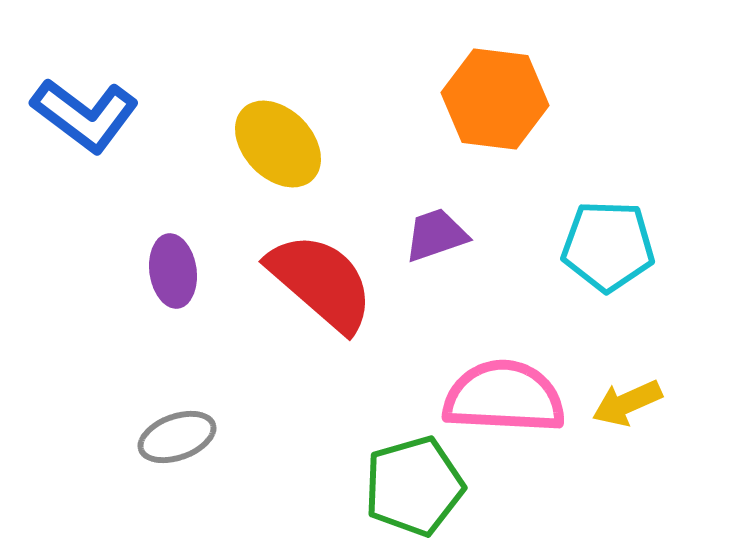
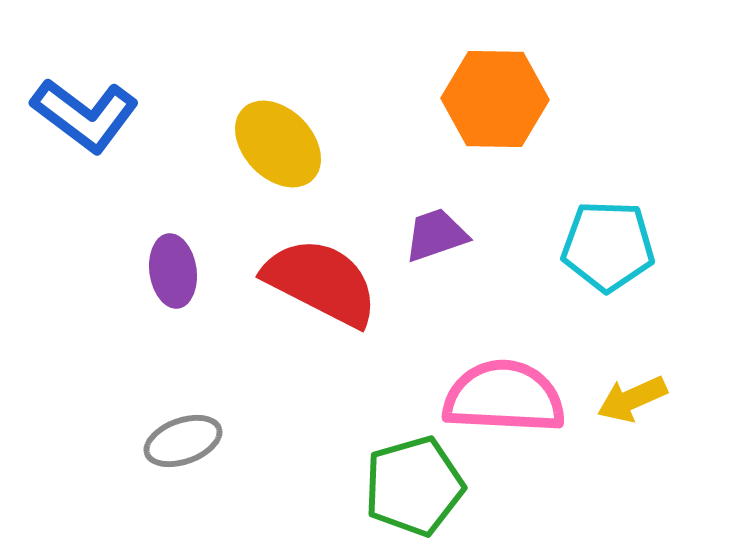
orange hexagon: rotated 6 degrees counterclockwise
red semicircle: rotated 14 degrees counterclockwise
yellow arrow: moved 5 px right, 4 px up
gray ellipse: moved 6 px right, 4 px down
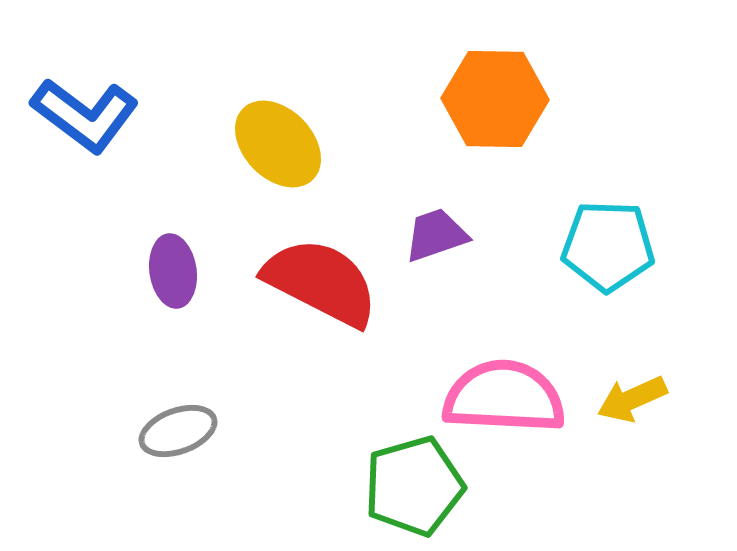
gray ellipse: moved 5 px left, 10 px up
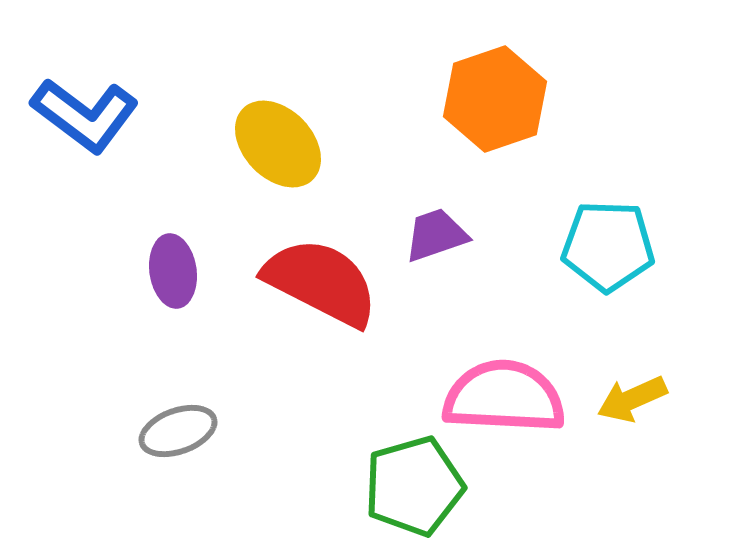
orange hexagon: rotated 20 degrees counterclockwise
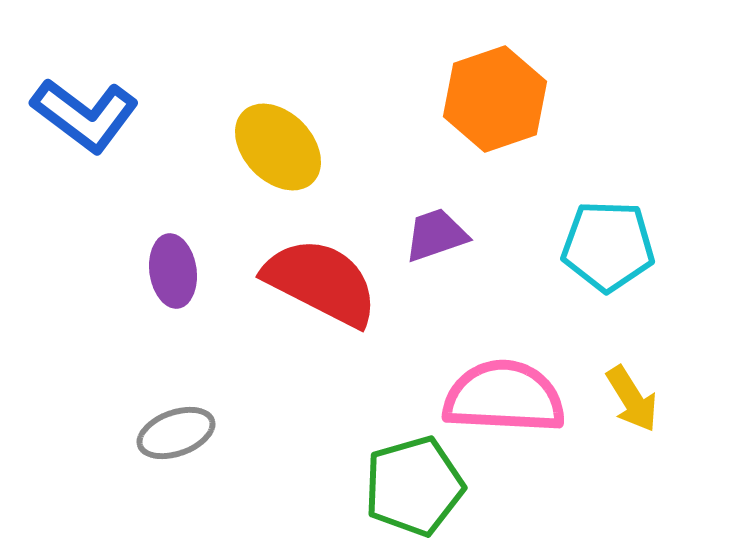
yellow ellipse: moved 3 px down
yellow arrow: rotated 98 degrees counterclockwise
gray ellipse: moved 2 px left, 2 px down
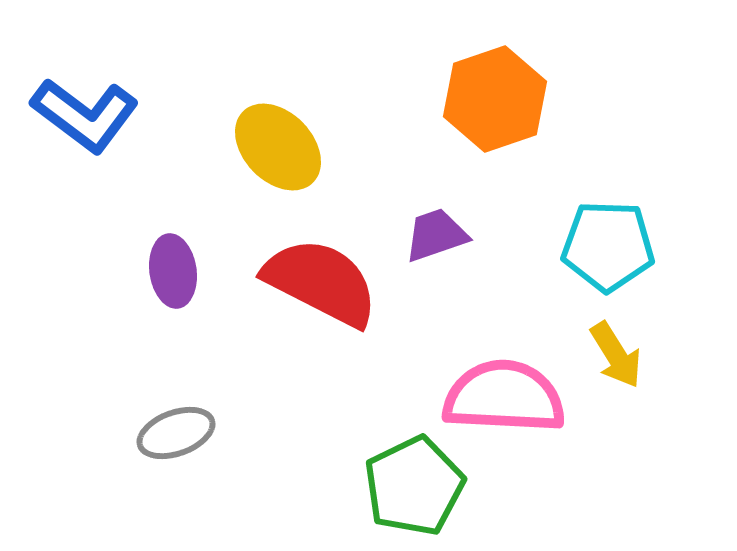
yellow arrow: moved 16 px left, 44 px up
green pentagon: rotated 10 degrees counterclockwise
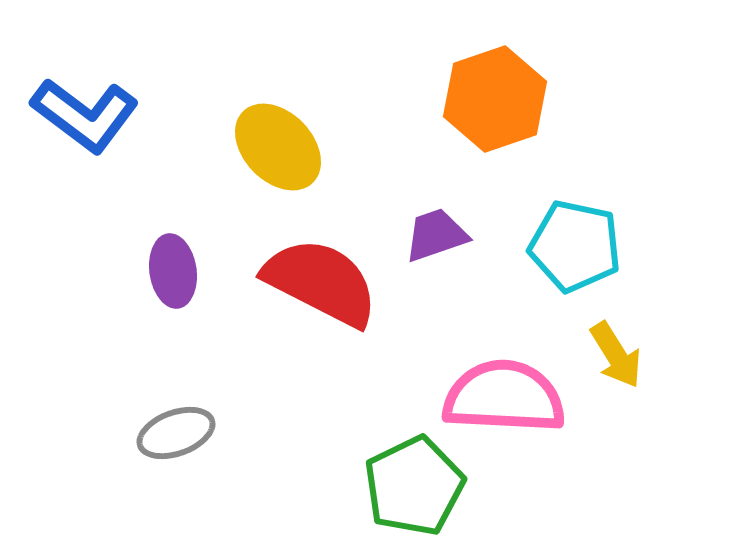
cyan pentagon: moved 33 px left; rotated 10 degrees clockwise
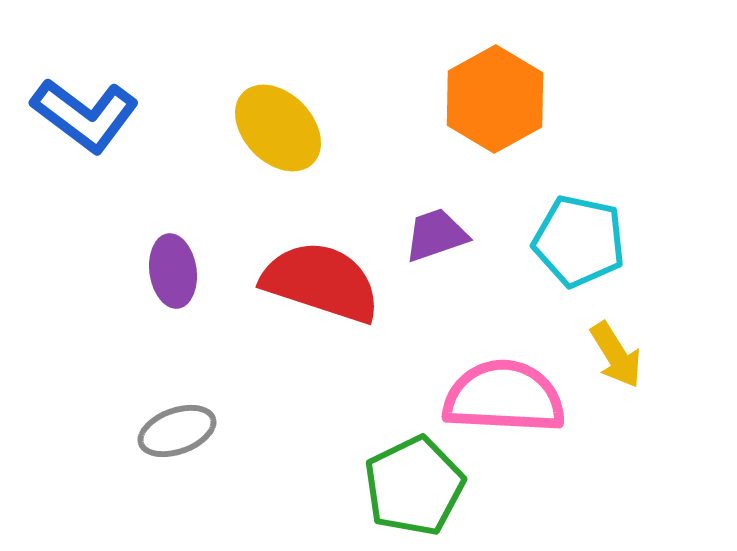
orange hexagon: rotated 10 degrees counterclockwise
yellow ellipse: moved 19 px up
cyan pentagon: moved 4 px right, 5 px up
red semicircle: rotated 9 degrees counterclockwise
gray ellipse: moved 1 px right, 2 px up
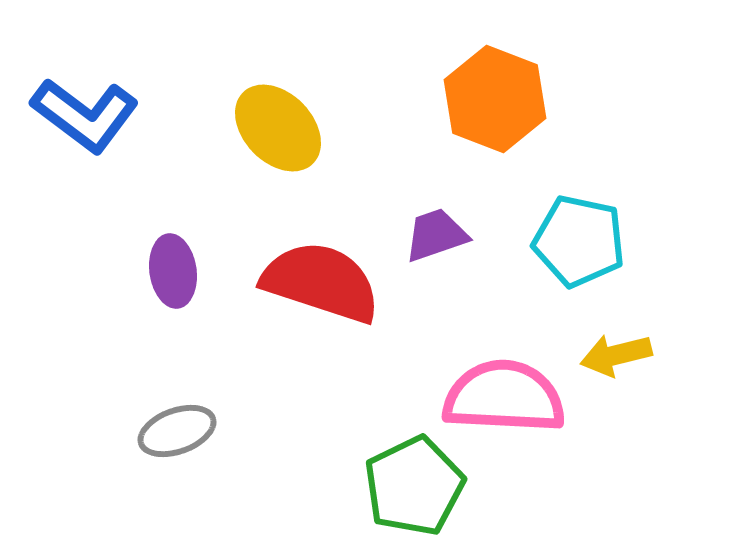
orange hexagon: rotated 10 degrees counterclockwise
yellow arrow: rotated 108 degrees clockwise
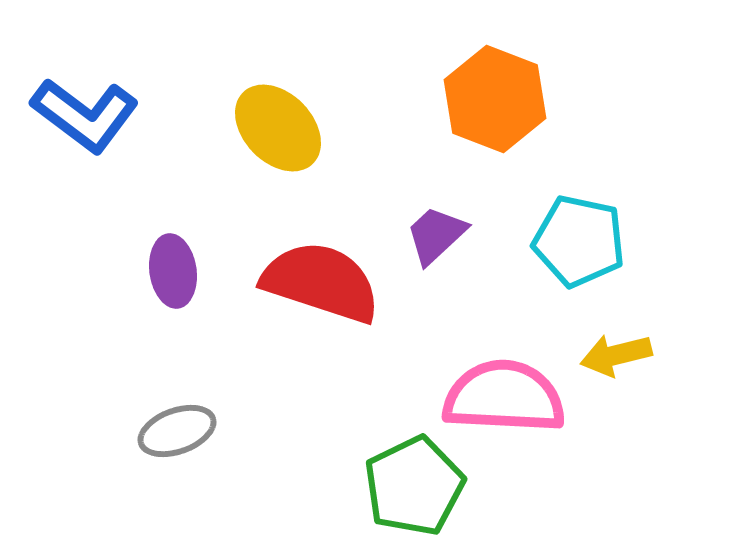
purple trapezoid: rotated 24 degrees counterclockwise
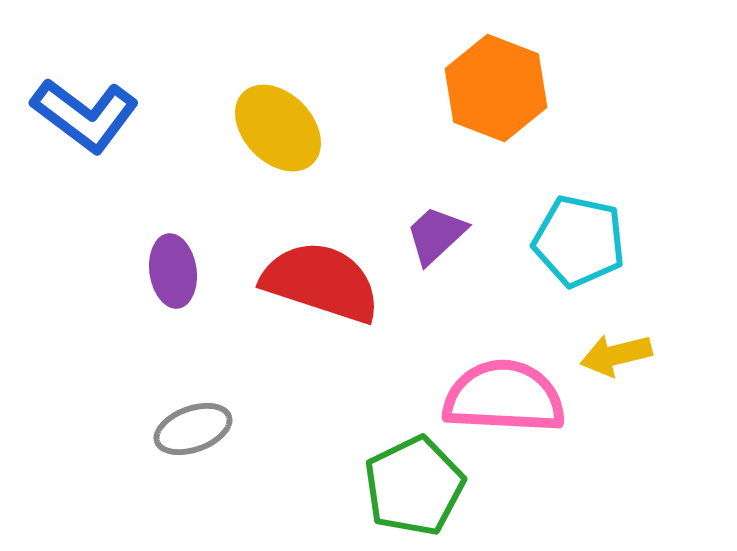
orange hexagon: moved 1 px right, 11 px up
gray ellipse: moved 16 px right, 2 px up
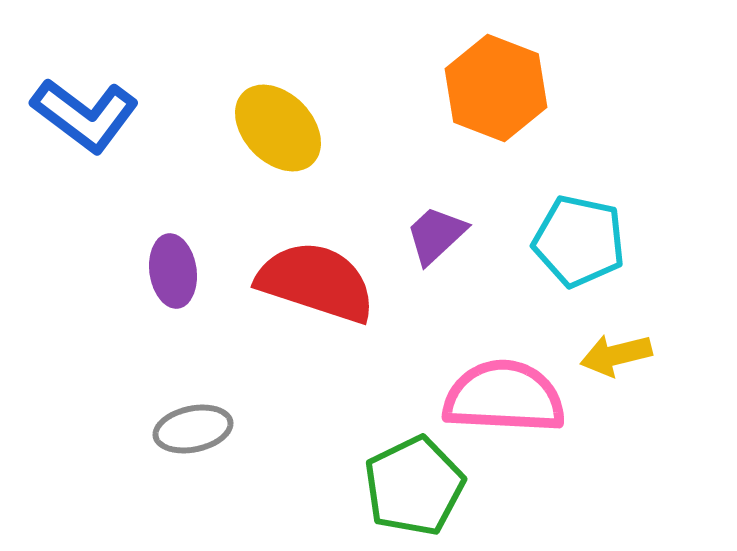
red semicircle: moved 5 px left
gray ellipse: rotated 8 degrees clockwise
